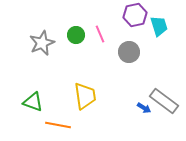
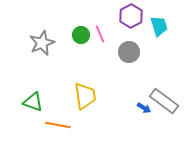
purple hexagon: moved 4 px left, 1 px down; rotated 15 degrees counterclockwise
green circle: moved 5 px right
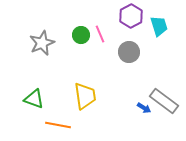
green triangle: moved 1 px right, 3 px up
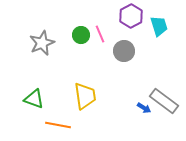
gray circle: moved 5 px left, 1 px up
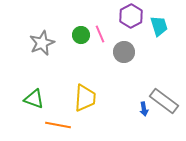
gray circle: moved 1 px down
yellow trapezoid: moved 2 px down; rotated 12 degrees clockwise
blue arrow: moved 1 px down; rotated 48 degrees clockwise
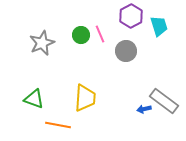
gray circle: moved 2 px right, 1 px up
blue arrow: rotated 88 degrees clockwise
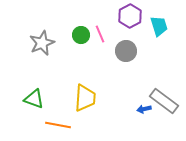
purple hexagon: moved 1 px left
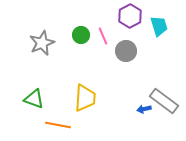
pink line: moved 3 px right, 2 px down
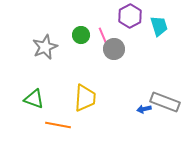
gray star: moved 3 px right, 4 px down
gray circle: moved 12 px left, 2 px up
gray rectangle: moved 1 px right, 1 px down; rotated 16 degrees counterclockwise
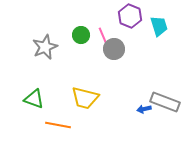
purple hexagon: rotated 10 degrees counterclockwise
yellow trapezoid: rotated 100 degrees clockwise
